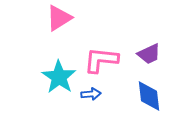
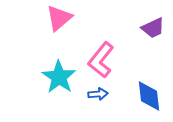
pink triangle: rotated 8 degrees counterclockwise
purple trapezoid: moved 4 px right, 26 px up
pink L-shape: rotated 57 degrees counterclockwise
blue arrow: moved 7 px right
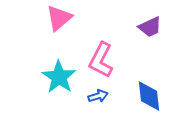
purple trapezoid: moved 3 px left, 1 px up
pink L-shape: rotated 12 degrees counterclockwise
blue arrow: moved 2 px down; rotated 12 degrees counterclockwise
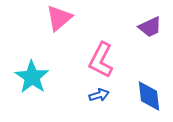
cyan star: moved 27 px left
blue arrow: moved 1 px right, 1 px up
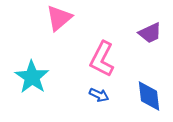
purple trapezoid: moved 6 px down
pink L-shape: moved 1 px right, 1 px up
blue arrow: rotated 42 degrees clockwise
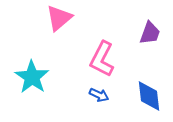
purple trapezoid: rotated 45 degrees counterclockwise
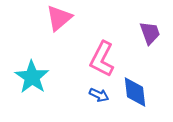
purple trapezoid: rotated 40 degrees counterclockwise
blue diamond: moved 14 px left, 4 px up
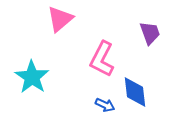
pink triangle: moved 1 px right, 1 px down
blue arrow: moved 6 px right, 10 px down
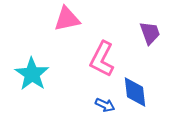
pink triangle: moved 7 px right; rotated 28 degrees clockwise
cyan star: moved 3 px up
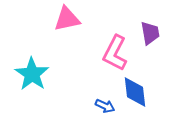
purple trapezoid: rotated 10 degrees clockwise
pink L-shape: moved 13 px right, 6 px up
blue arrow: moved 1 px down
